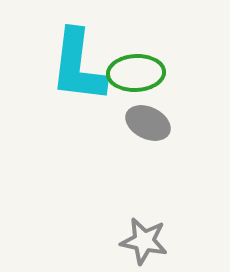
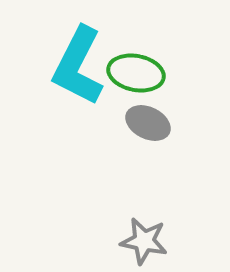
cyan L-shape: rotated 20 degrees clockwise
green ellipse: rotated 14 degrees clockwise
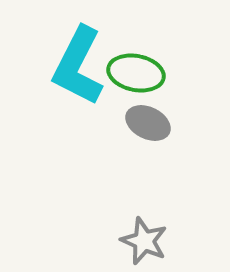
gray star: rotated 12 degrees clockwise
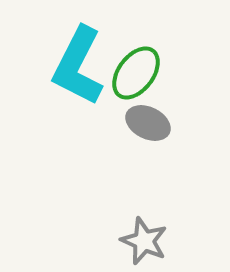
green ellipse: rotated 64 degrees counterclockwise
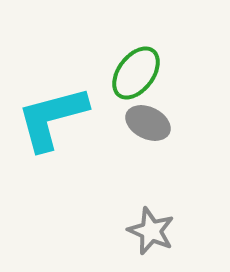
cyan L-shape: moved 26 px left, 52 px down; rotated 48 degrees clockwise
gray star: moved 7 px right, 10 px up
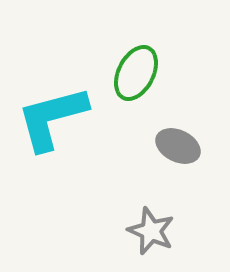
green ellipse: rotated 10 degrees counterclockwise
gray ellipse: moved 30 px right, 23 px down
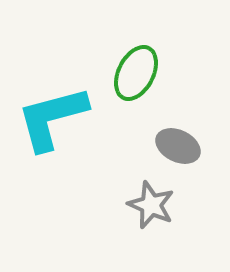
gray star: moved 26 px up
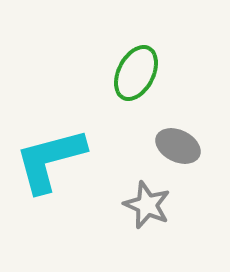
cyan L-shape: moved 2 px left, 42 px down
gray star: moved 4 px left
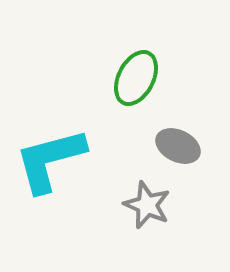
green ellipse: moved 5 px down
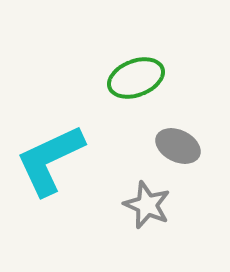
green ellipse: rotated 42 degrees clockwise
cyan L-shape: rotated 10 degrees counterclockwise
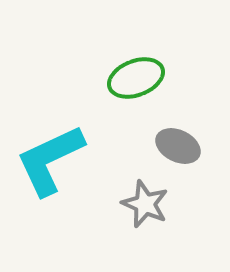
gray star: moved 2 px left, 1 px up
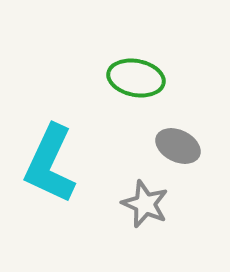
green ellipse: rotated 32 degrees clockwise
cyan L-shape: moved 4 px down; rotated 40 degrees counterclockwise
